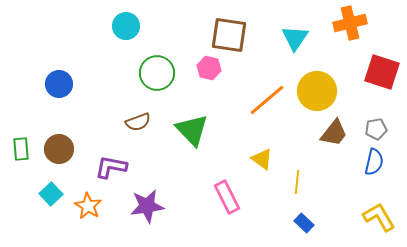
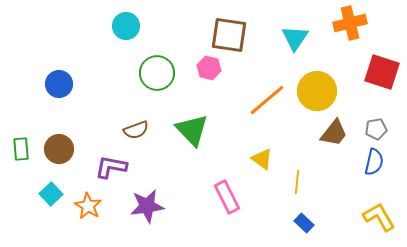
brown semicircle: moved 2 px left, 8 px down
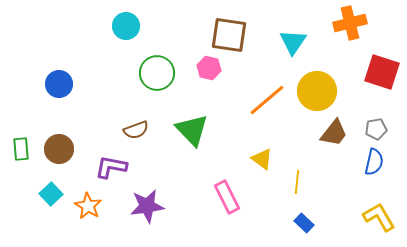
cyan triangle: moved 2 px left, 4 px down
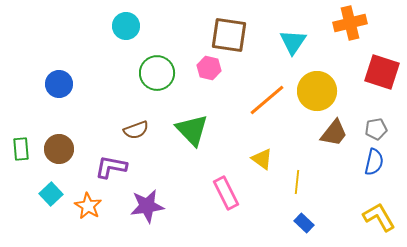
pink rectangle: moved 1 px left, 4 px up
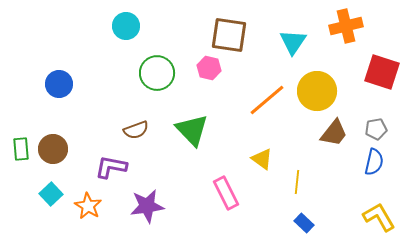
orange cross: moved 4 px left, 3 px down
brown circle: moved 6 px left
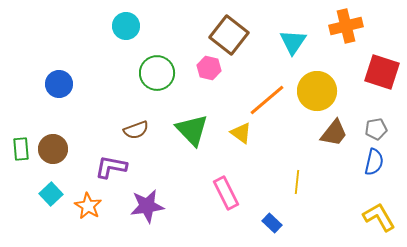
brown square: rotated 30 degrees clockwise
yellow triangle: moved 21 px left, 26 px up
blue rectangle: moved 32 px left
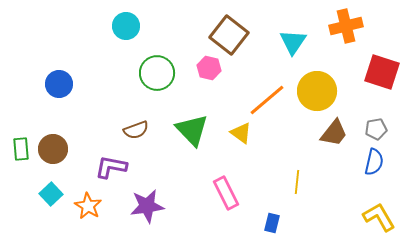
blue rectangle: rotated 60 degrees clockwise
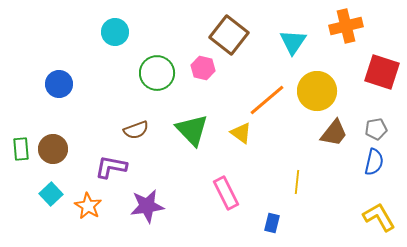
cyan circle: moved 11 px left, 6 px down
pink hexagon: moved 6 px left
